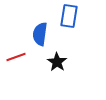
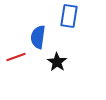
blue semicircle: moved 2 px left, 3 px down
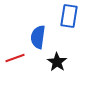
red line: moved 1 px left, 1 px down
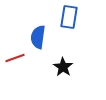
blue rectangle: moved 1 px down
black star: moved 6 px right, 5 px down
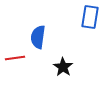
blue rectangle: moved 21 px right
red line: rotated 12 degrees clockwise
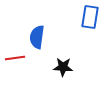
blue semicircle: moved 1 px left
black star: rotated 30 degrees counterclockwise
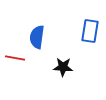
blue rectangle: moved 14 px down
red line: rotated 18 degrees clockwise
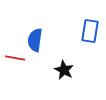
blue semicircle: moved 2 px left, 3 px down
black star: moved 1 px right, 3 px down; rotated 24 degrees clockwise
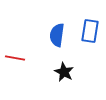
blue semicircle: moved 22 px right, 5 px up
black star: moved 2 px down
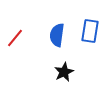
red line: moved 20 px up; rotated 60 degrees counterclockwise
black star: rotated 18 degrees clockwise
